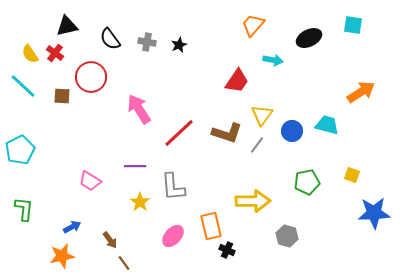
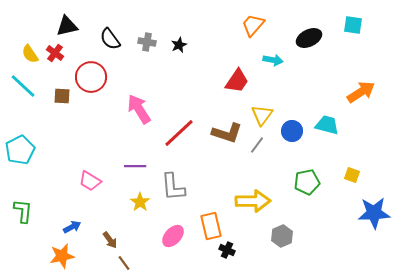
green L-shape: moved 1 px left, 2 px down
gray hexagon: moved 5 px left; rotated 20 degrees clockwise
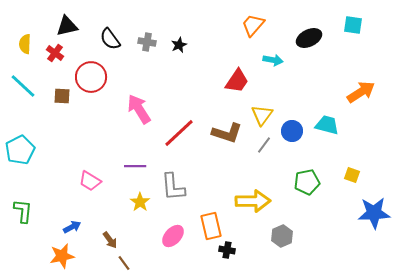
yellow semicircle: moved 5 px left, 10 px up; rotated 36 degrees clockwise
gray line: moved 7 px right
black cross: rotated 14 degrees counterclockwise
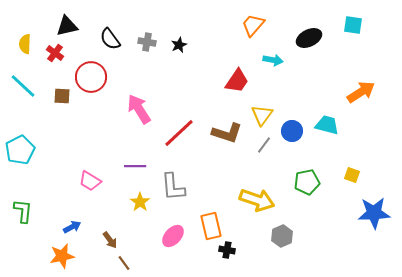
yellow arrow: moved 4 px right, 1 px up; rotated 20 degrees clockwise
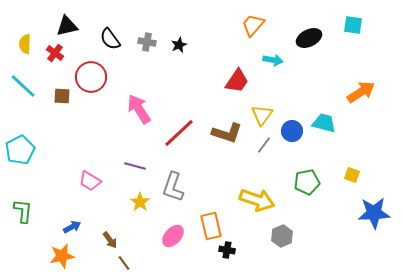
cyan trapezoid: moved 3 px left, 2 px up
purple line: rotated 15 degrees clockwise
gray L-shape: rotated 24 degrees clockwise
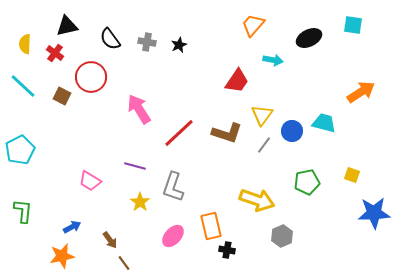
brown square: rotated 24 degrees clockwise
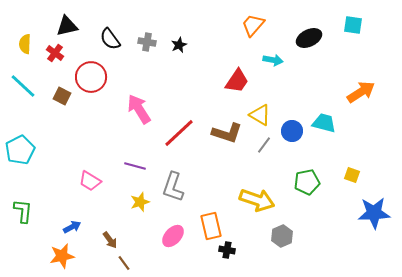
yellow triangle: moved 2 px left; rotated 35 degrees counterclockwise
yellow star: rotated 18 degrees clockwise
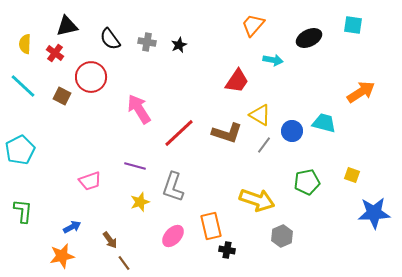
pink trapezoid: rotated 50 degrees counterclockwise
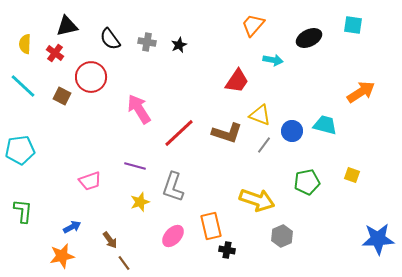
yellow triangle: rotated 10 degrees counterclockwise
cyan trapezoid: moved 1 px right, 2 px down
cyan pentagon: rotated 20 degrees clockwise
blue star: moved 4 px right, 26 px down
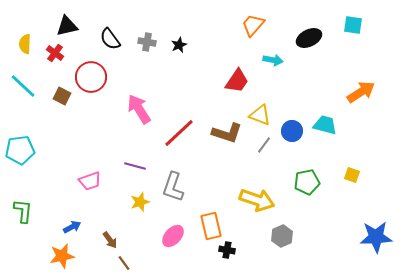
blue star: moved 2 px left, 2 px up
